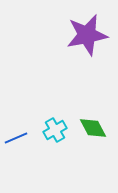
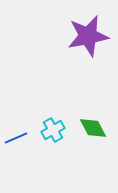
purple star: moved 1 px right, 1 px down
cyan cross: moved 2 px left
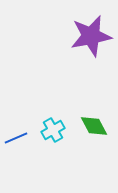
purple star: moved 3 px right
green diamond: moved 1 px right, 2 px up
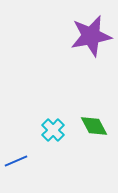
cyan cross: rotated 15 degrees counterclockwise
blue line: moved 23 px down
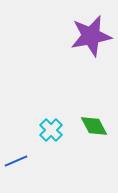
cyan cross: moved 2 px left
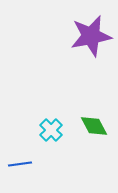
blue line: moved 4 px right, 3 px down; rotated 15 degrees clockwise
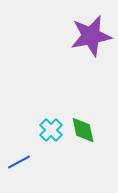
green diamond: moved 11 px left, 4 px down; rotated 16 degrees clockwise
blue line: moved 1 px left, 2 px up; rotated 20 degrees counterclockwise
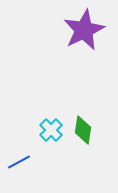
purple star: moved 7 px left, 6 px up; rotated 15 degrees counterclockwise
green diamond: rotated 20 degrees clockwise
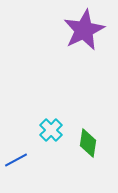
green diamond: moved 5 px right, 13 px down
blue line: moved 3 px left, 2 px up
